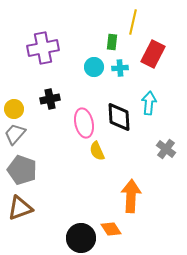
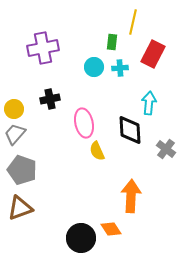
black diamond: moved 11 px right, 13 px down
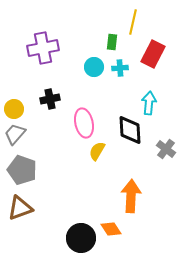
yellow semicircle: rotated 54 degrees clockwise
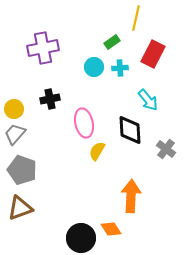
yellow line: moved 3 px right, 4 px up
green rectangle: rotated 49 degrees clockwise
cyan arrow: moved 1 px left, 3 px up; rotated 135 degrees clockwise
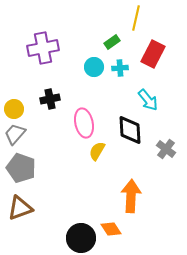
gray pentagon: moved 1 px left, 2 px up
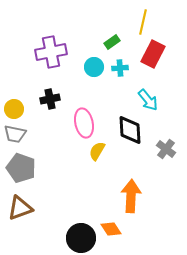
yellow line: moved 7 px right, 4 px down
purple cross: moved 8 px right, 4 px down
gray trapezoid: rotated 120 degrees counterclockwise
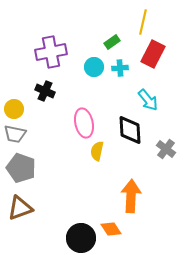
black cross: moved 5 px left, 8 px up; rotated 36 degrees clockwise
yellow semicircle: rotated 18 degrees counterclockwise
